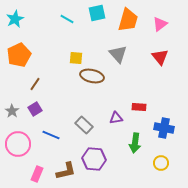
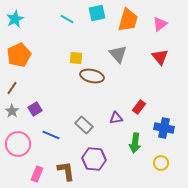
brown line: moved 23 px left, 4 px down
red rectangle: rotated 56 degrees counterclockwise
brown L-shape: rotated 85 degrees counterclockwise
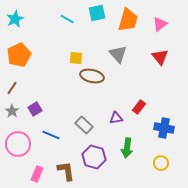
green arrow: moved 8 px left, 5 px down
purple hexagon: moved 2 px up; rotated 10 degrees clockwise
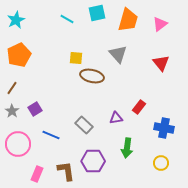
cyan star: moved 1 px right, 1 px down
red triangle: moved 1 px right, 6 px down
purple hexagon: moved 1 px left, 4 px down; rotated 15 degrees counterclockwise
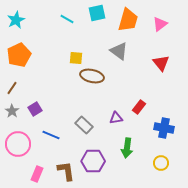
gray triangle: moved 1 px right, 3 px up; rotated 12 degrees counterclockwise
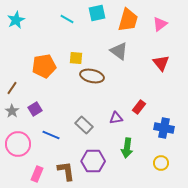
orange pentagon: moved 25 px right, 11 px down; rotated 15 degrees clockwise
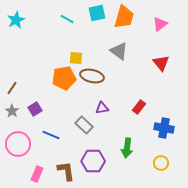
orange trapezoid: moved 4 px left, 3 px up
orange pentagon: moved 20 px right, 12 px down
purple triangle: moved 14 px left, 10 px up
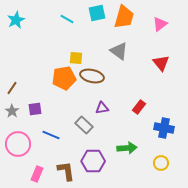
purple square: rotated 24 degrees clockwise
green arrow: rotated 102 degrees counterclockwise
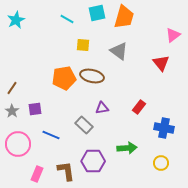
pink triangle: moved 13 px right, 11 px down
yellow square: moved 7 px right, 13 px up
